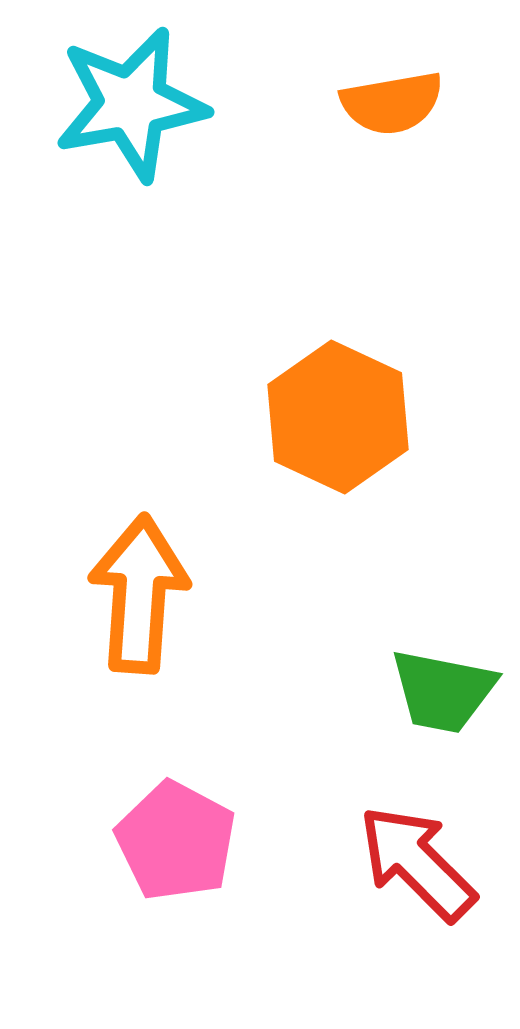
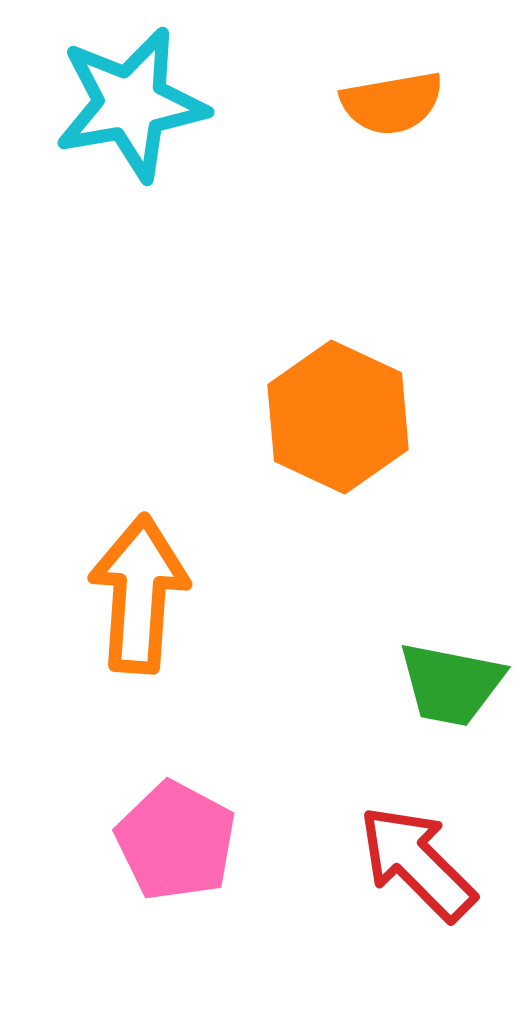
green trapezoid: moved 8 px right, 7 px up
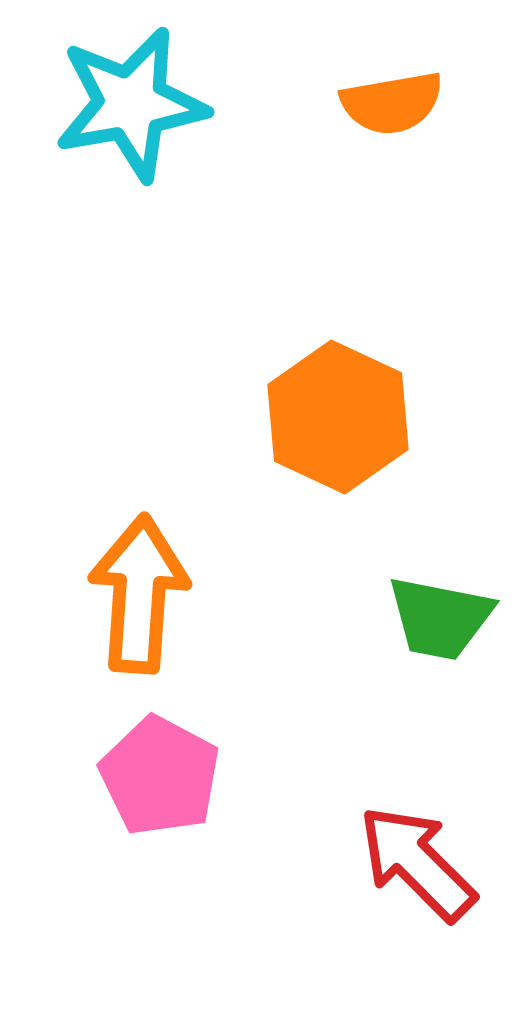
green trapezoid: moved 11 px left, 66 px up
pink pentagon: moved 16 px left, 65 px up
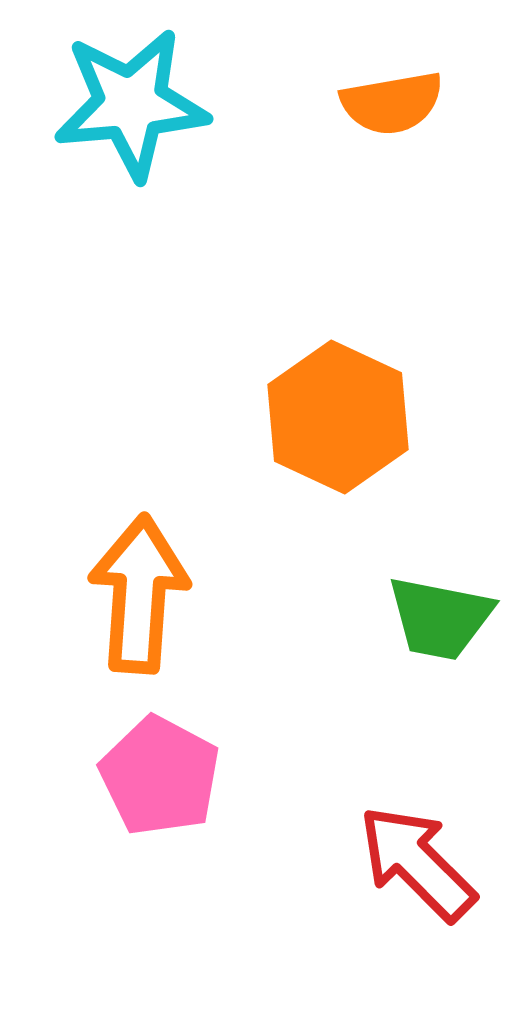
cyan star: rotated 5 degrees clockwise
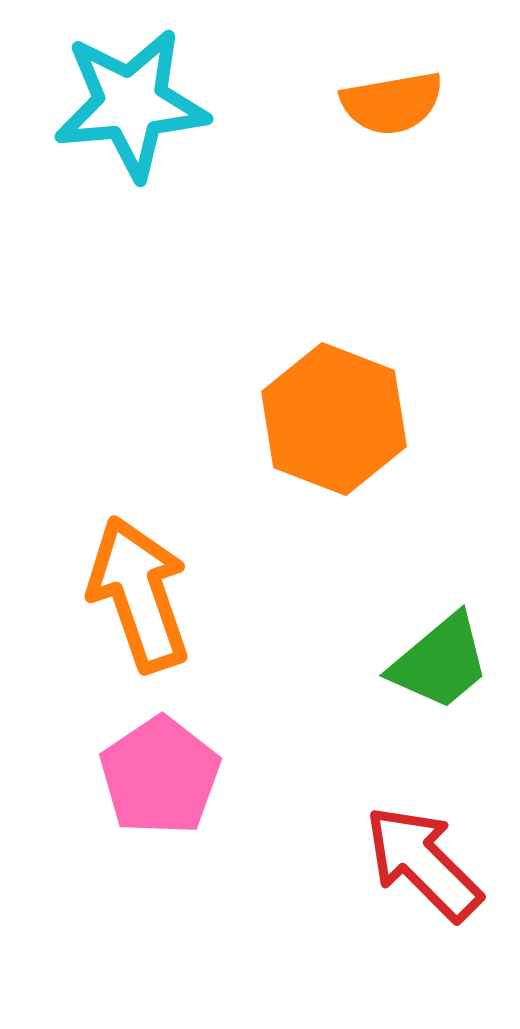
orange hexagon: moved 4 px left, 2 px down; rotated 4 degrees counterclockwise
orange arrow: rotated 23 degrees counterclockwise
green trapezoid: moved 44 px down; rotated 51 degrees counterclockwise
pink pentagon: rotated 10 degrees clockwise
red arrow: moved 6 px right
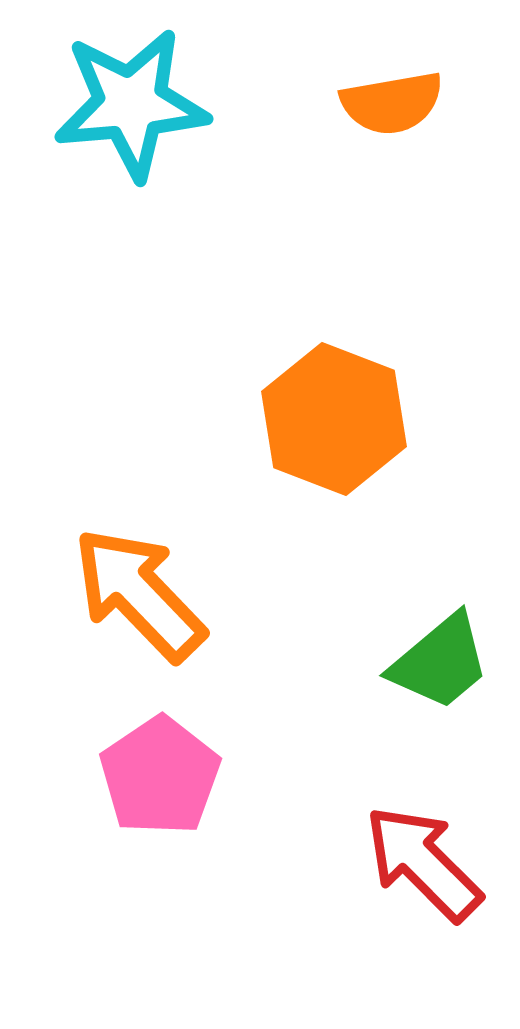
orange arrow: rotated 25 degrees counterclockwise
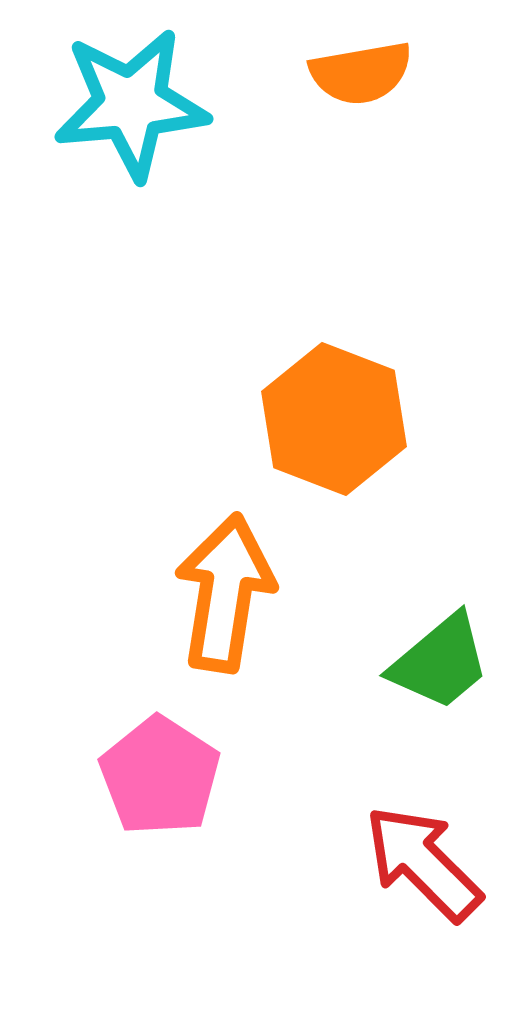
orange semicircle: moved 31 px left, 30 px up
orange arrow: moved 86 px right, 1 px up; rotated 53 degrees clockwise
pink pentagon: rotated 5 degrees counterclockwise
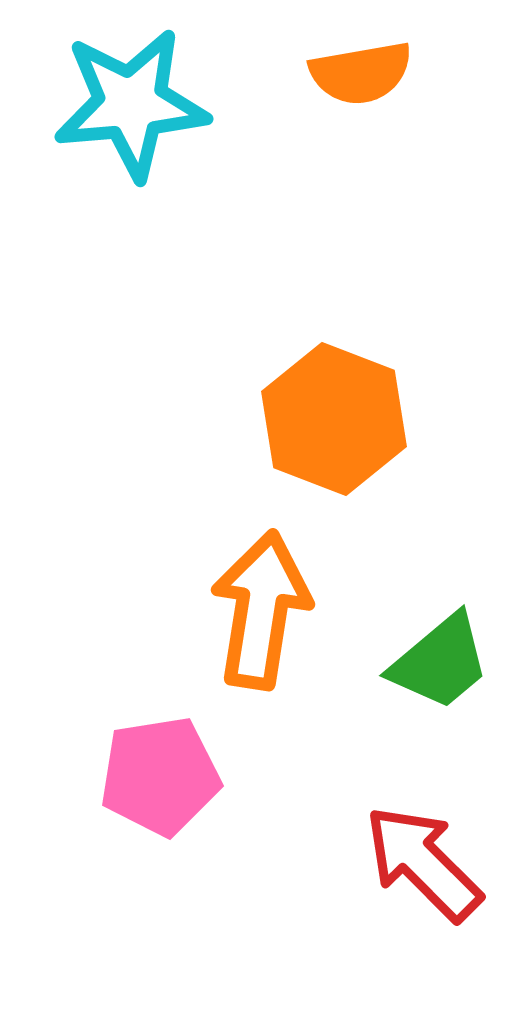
orange arrow: moved 36 px right, 17 px down
pink pentagon: rotated 30 degrees clockwise
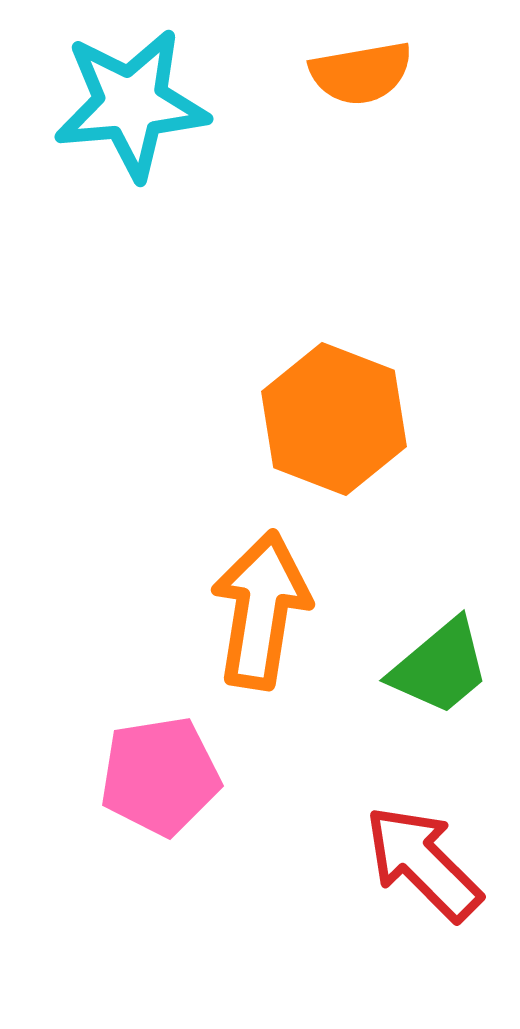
green trapezoid: moved 5 px down
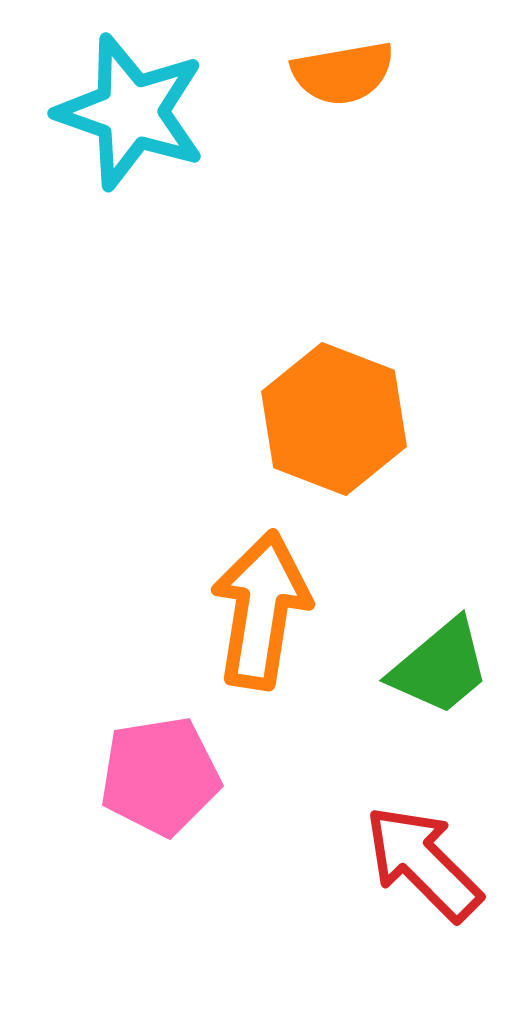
orange semicircle: moved 18 px left
cyan star: moved 8 px down; rotated 24 degrees clockwise
